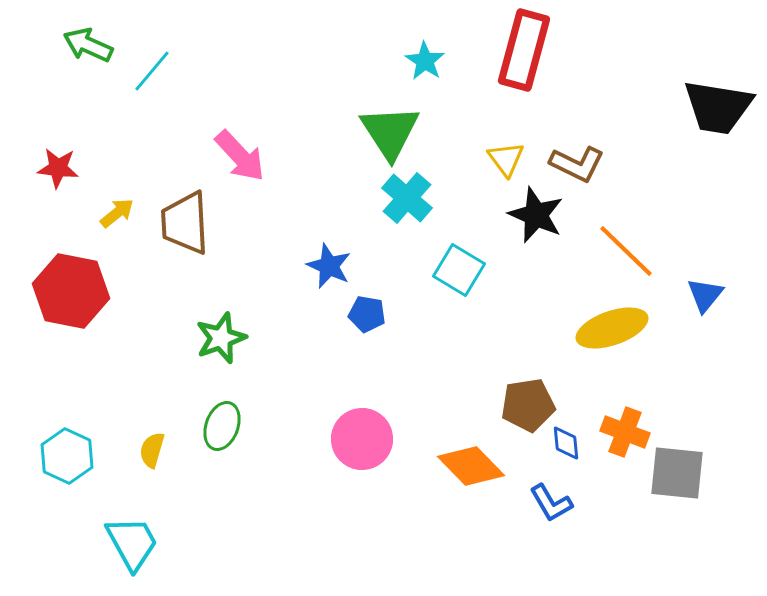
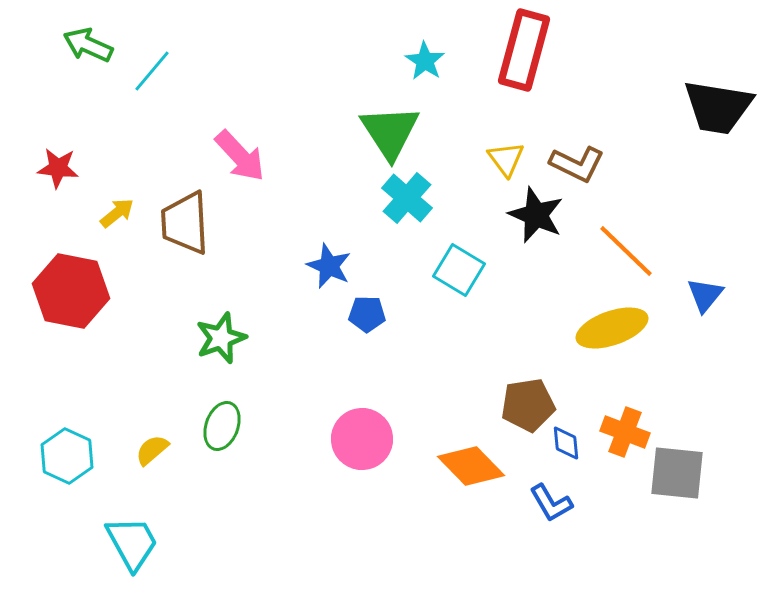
blue pentagon: rotated 9 degrees counterclockwise
yellow semicircle: rotated 33 degrees clockwise
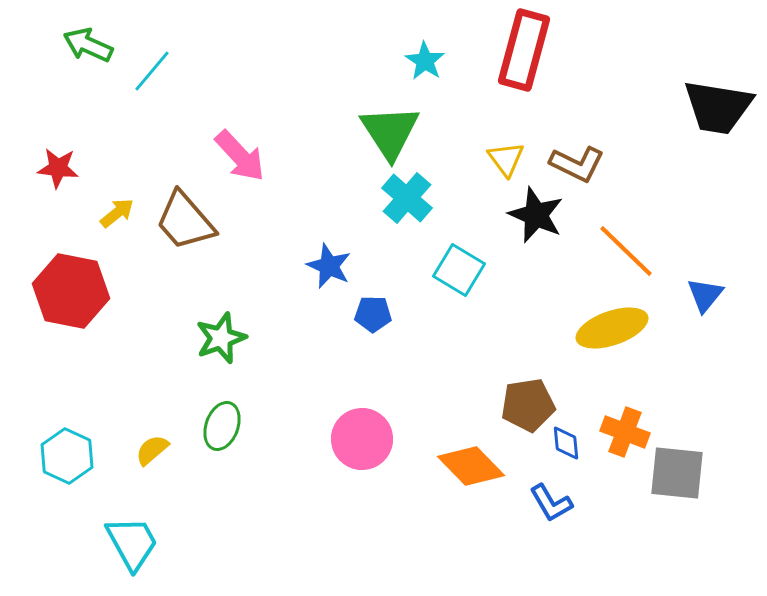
brown trapezoid: moved 2 px up; rotated 38 degrees counterclockwise
blue pentagon: moved 6 px right
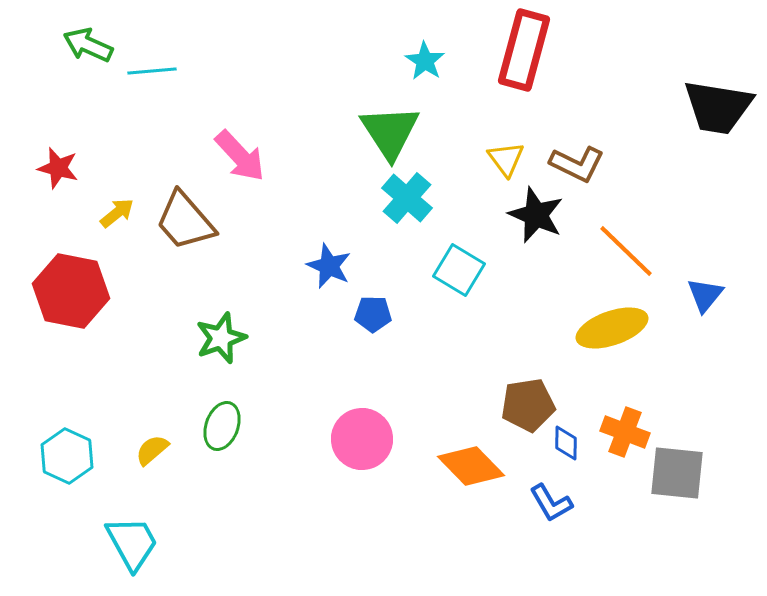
cyan line: rotated 45 degrees clockwise
red star: rotated 9 degrees clockwise
blue diamond: rotated 6 degrees clockwise
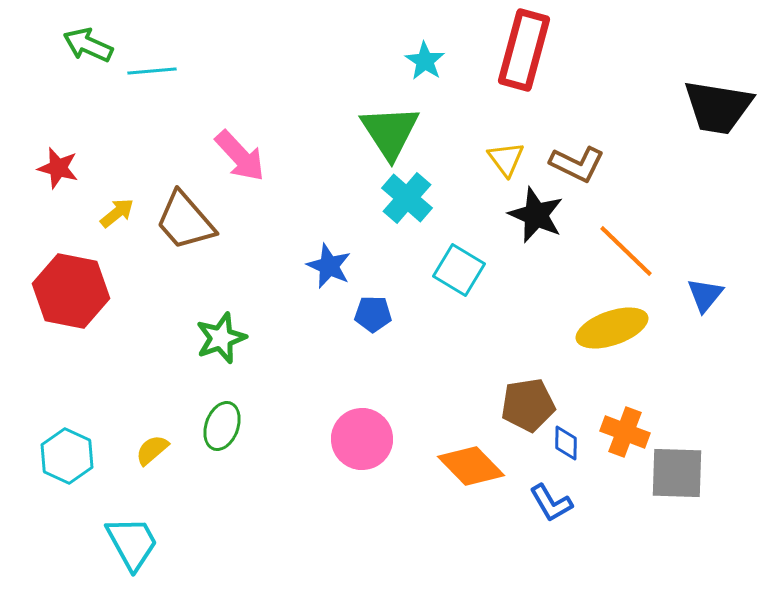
gray square: rotated 4 degrees counterclockwise
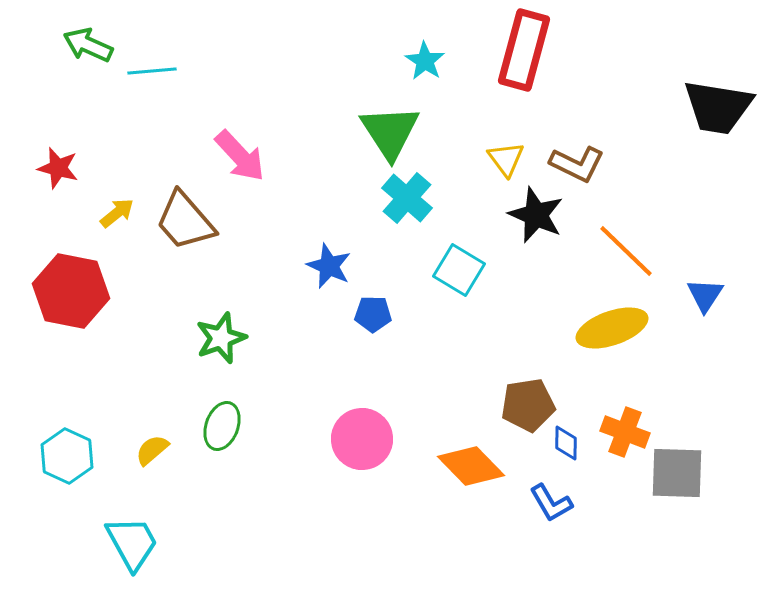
blue triangle: rotated 6 degrees counterclockwise
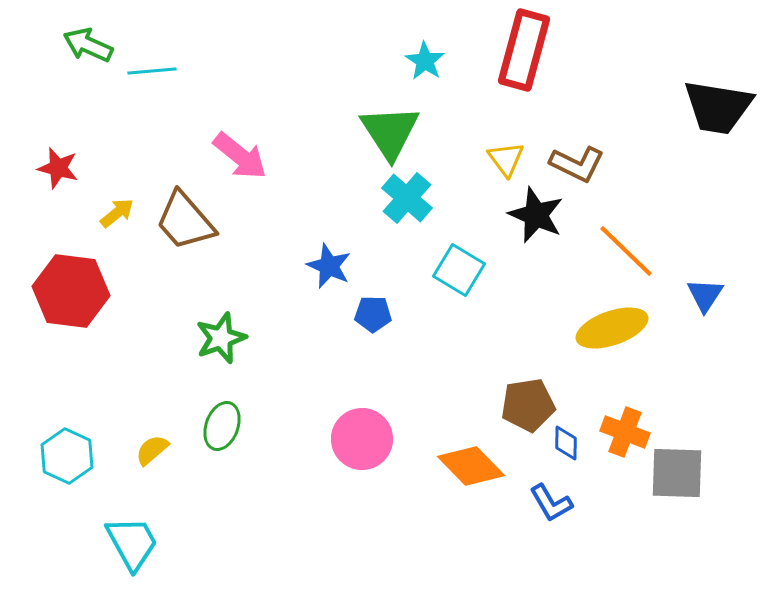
pink arrow: rotated 8 degrees counterclockwise
red hexagon: rotated 4 degrees counterclockwise
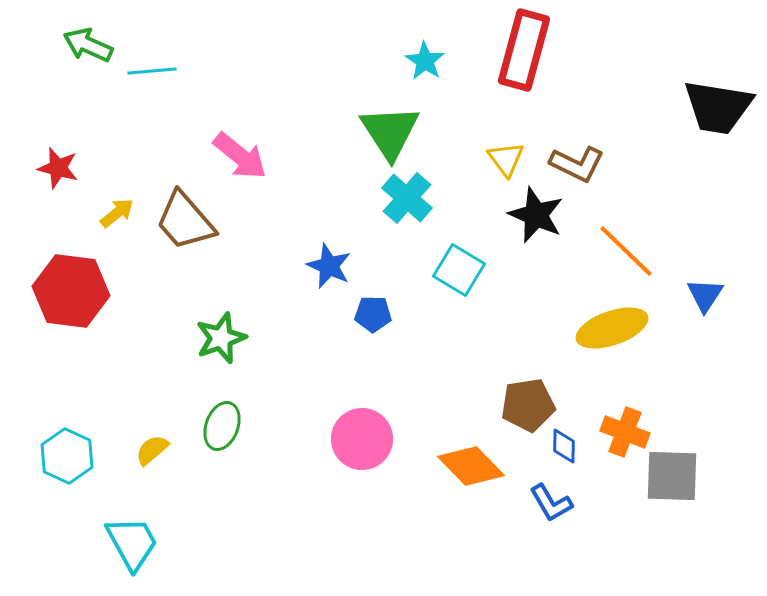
blue diamond: moved 2 px left, 3 px down
gray square: moved 5 px left, 3 px down
